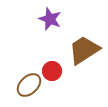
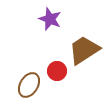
red circle: moved 5 px right
brown ellipse: rotated 15 degrees counterclockwise
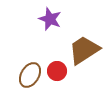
brown ellipse: moved 1 px right, 10 px up
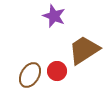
purple star: moved 4 px right, 3 px up
